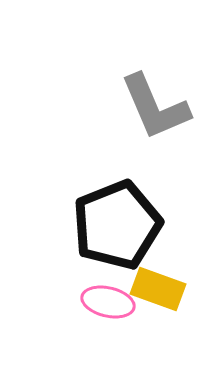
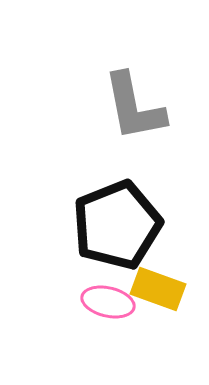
gray L-shape: moved 21 px left; rotated 12 degrees clockwise
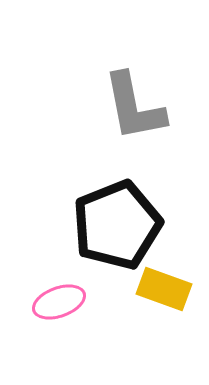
yellow rectangle: moved 6 px right
pink ellipse: moved 49 px left; rotated 33 degrees counterclockwise
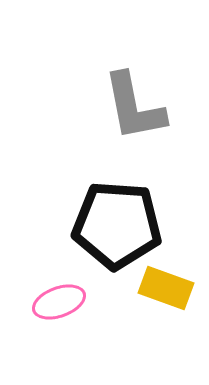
black pentagon: rotated 26 degrees clockwise
yellow rectangle: moved 2 px right, 1 px up
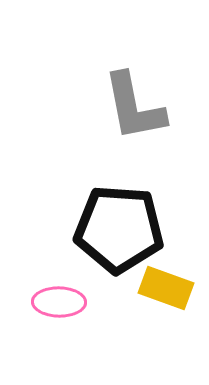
black pentagon: moved 2 px right, 4 px down
pink ellipse: rotated 21 degrees clockwise
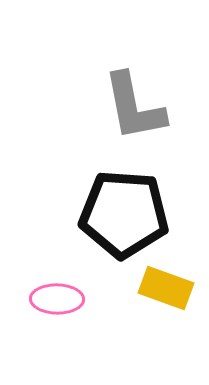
black pentagon: moved 5 px right, 15 px up
pink ellipse: moved 2 px left, 3 px up
